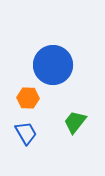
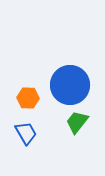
blue circle: moved 17 px right, 20 px down
green trapezoid: moved 2 px right
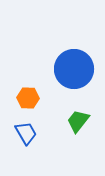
blue circle: moved 4 px right, 16 px up
green trapezoid: moved 1 px right, 1 px up
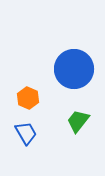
orange hexagon: rotated 20 degrees clockwise
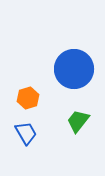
orange hexagon: rotated 20 degrees clockwise
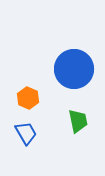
orange hexagon: rotated 20 degrees counterclockwise
green trapezoid: rotated 130 degrees clockwise
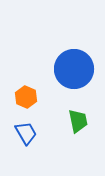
orange hexagon: moved 2 px left, 1 px up
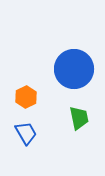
orange hexagon: rotated 10 degrees clockwise
green trapezoid: moved 1 px right, 3 px up
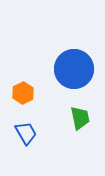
orange hexagon: moved 3 px left, 4 px up
green trapezoid: moved 1 px right
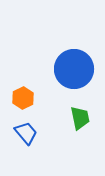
orange hexagon: moved 5 px down
blue trapezoid: rotated 10 degrees counterclockwise
